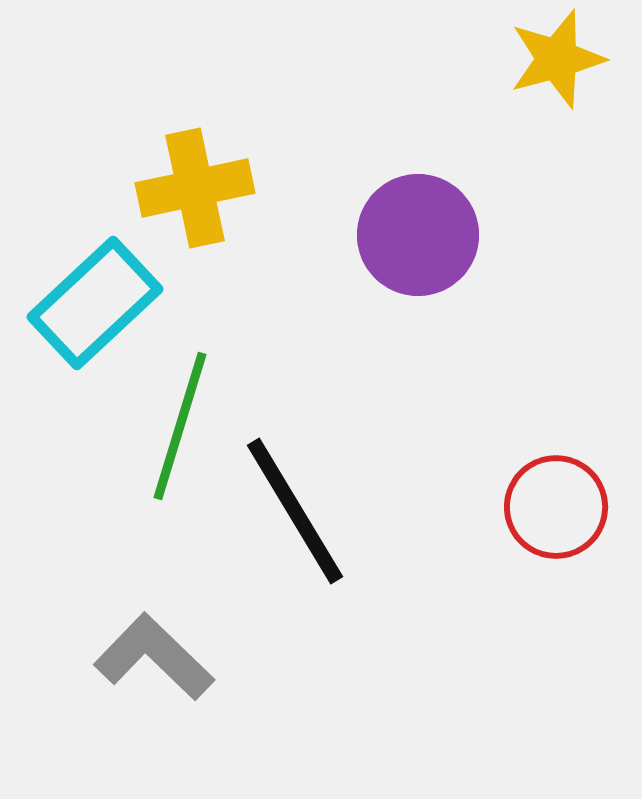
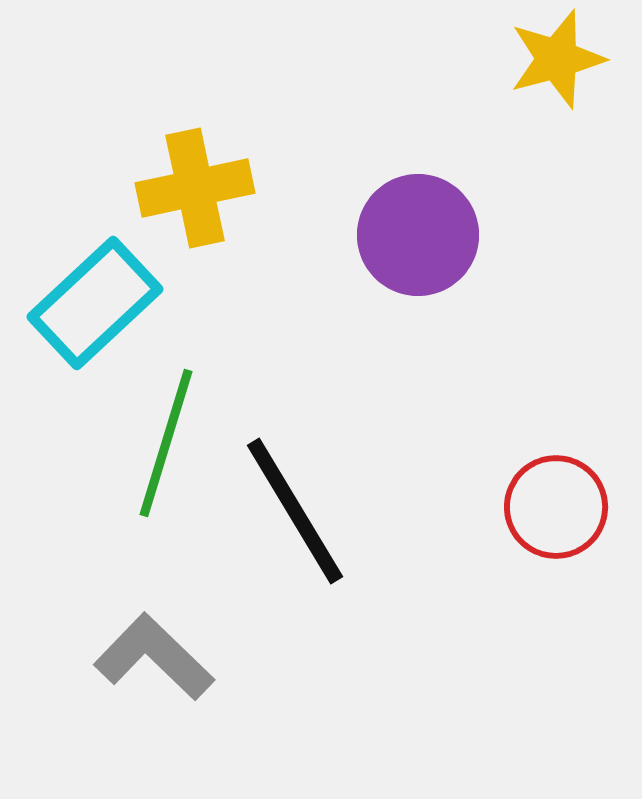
green line: moved 14 px left, 17 px down
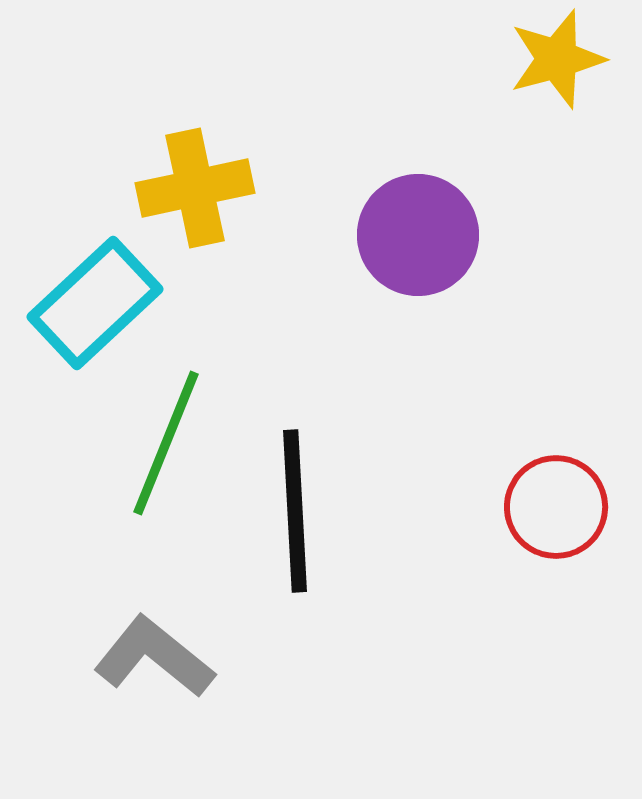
green line: rotated 5 degrees clockwise
black line: rotated 28 degrees clockwise
gray L-shape: rotated 5 degrees counterclockwise
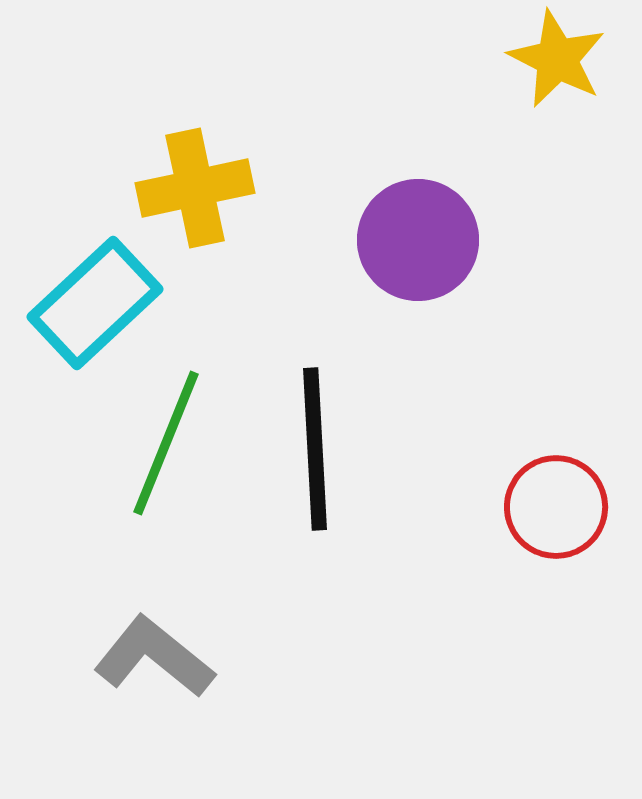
yellow star: rotated 30 degrees counterclockwise
purple circle: moved 5 px down
black line: moved 20 px right, 62 px up
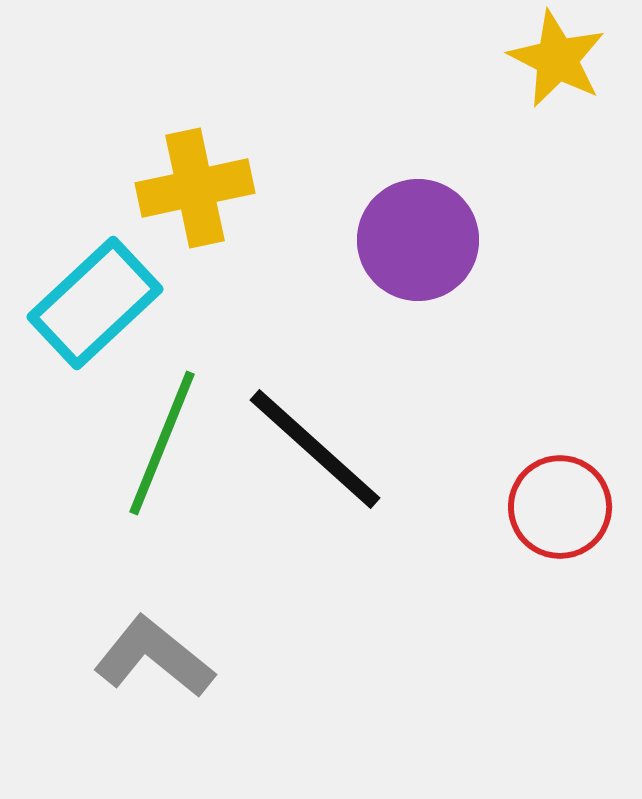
green line: moved 4 px left
black line: rotated 45 degrees counterclockwise
red circle: moved 4 px right
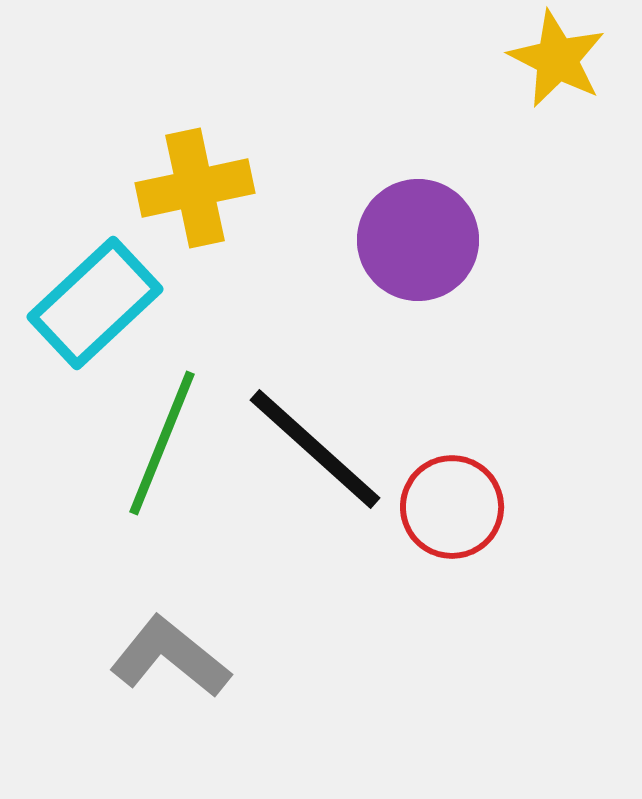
red circle: moved 108 px left
gray L-shape: moved 16 px right
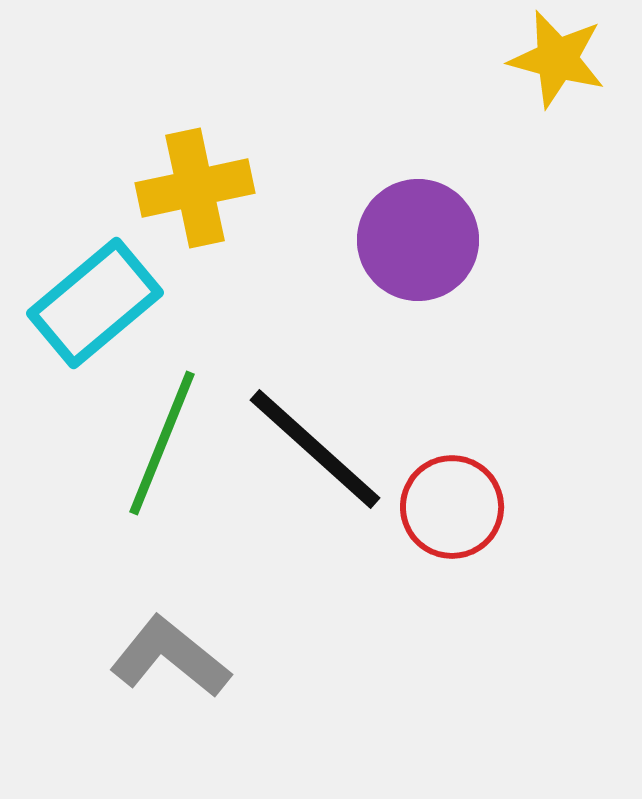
yellow star: rotated 12 degrees counterclockwise
cyan rectangle: rotated 3 degrees clockwise
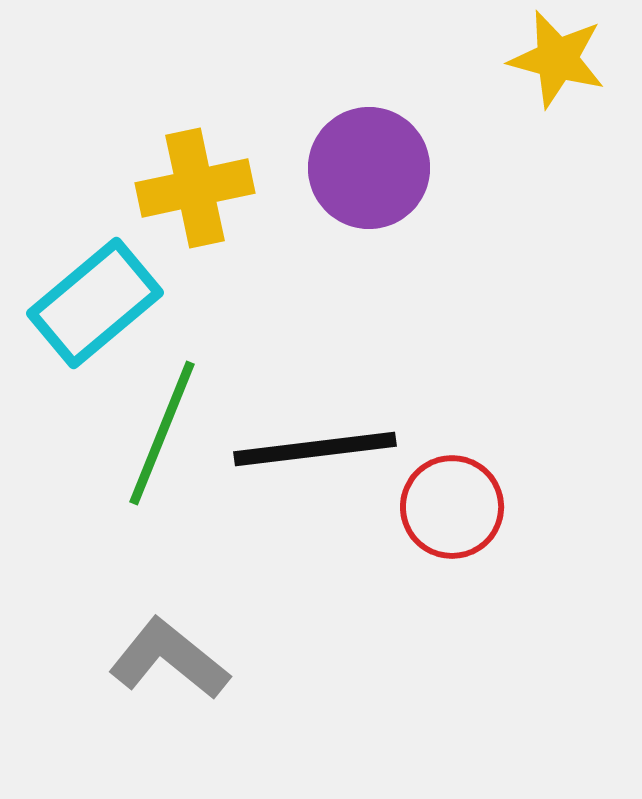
purple circle: moved 49 px left, 72 px up
green line: moved 10 px up
black line: rotated 49 degrees counterclockwise
gray L-shape: moved 1 px left, 2 px down
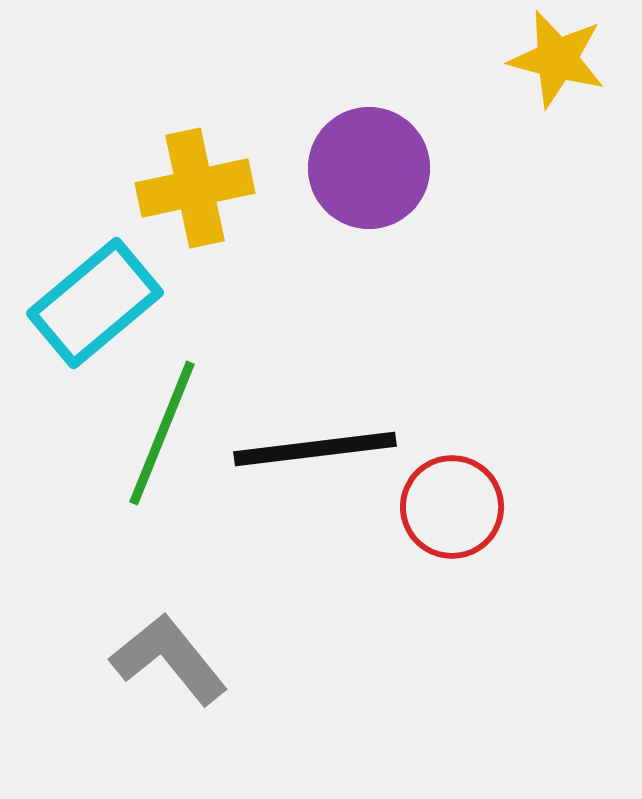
gray L-shape: rotated 12 degrees clockwise
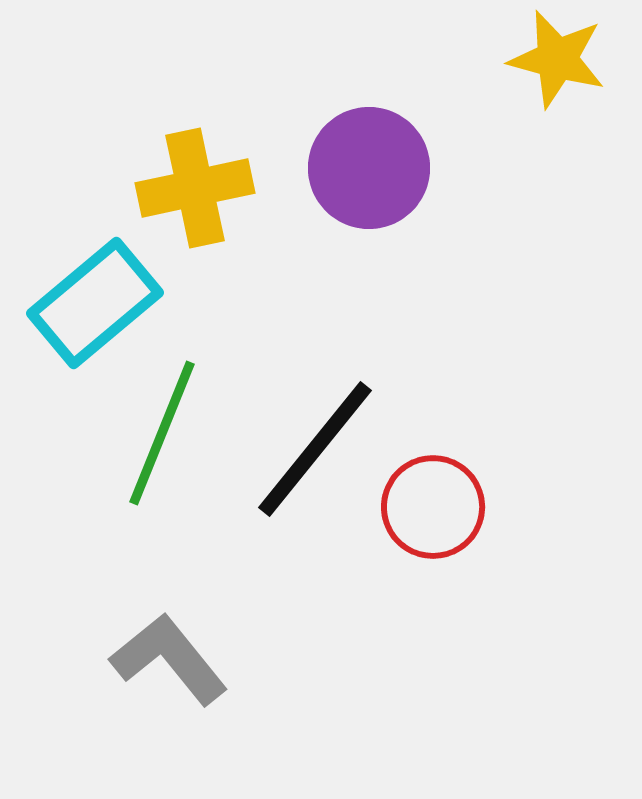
black line: rotated 44 degrees counterclockwise
red circle: moved 19 px left
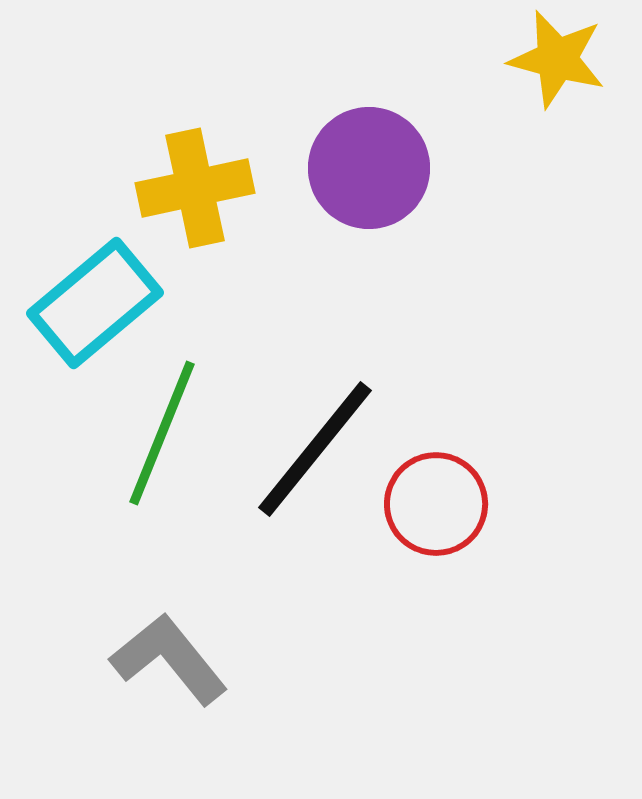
red circle: moved 3 px right, 3 px up
